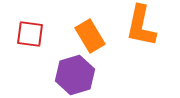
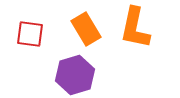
orange L-shape: moved 6 px left, 2 px down
orange rectangle: moved 4 px left, 7 px up
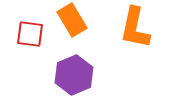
orange rectangle: moved 14 px left, 9 px up
purple hexagon: moved 1 px left; rotated 6 degrees counterclockwise
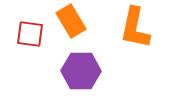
orange rectangle: moved 1 px left, 1 px down
purple hexagon: moved 7 px right, 4 px up; rotated 24 degrees clockwise
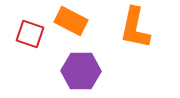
orange rectangle: rotated 32 degrees counterclockwise
red square: rotated 12 degrees clockwise
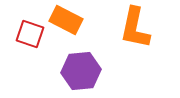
orange rectangle: moved 5 px left, 1 px up
purple hexagon: rotated 6 degrees counterclockwise
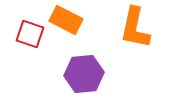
purple hexagon: moved 3 px right, 3 px down
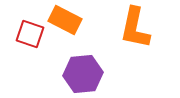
orange rectangle: moved 1 px left
purple hexagon: moved 1 px left
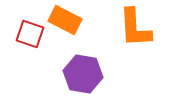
orange L-shape: rotated 15 degrees counterclockwise
purple hexagon: rotated 15 degrees clockwise
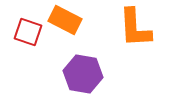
red square: moved 2 px left, 2 px up
